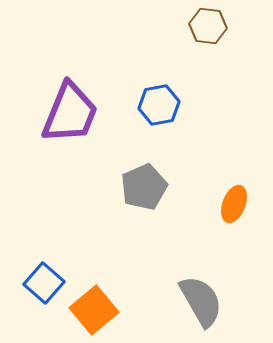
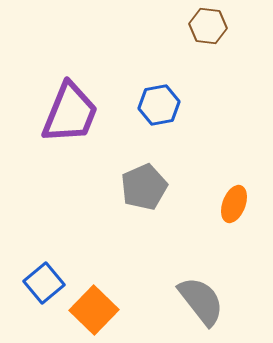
blue square: rotated 9 degrees clockwise
gray semicircle: rotated 8 degrees counterclockwise
orange square: rotated 6 degrees counterclockwise
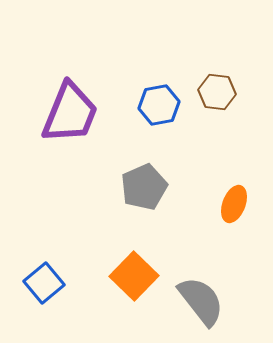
brown hexagon: moved 9 px right, 66 px down
orange square: moved 40 px right, 34 px up
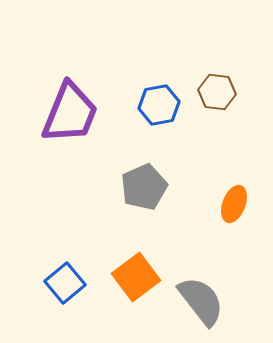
orange square: moved 2 px right, 1 px down; rotated 9 degrees clockwise
blue square: moved 21 px right
